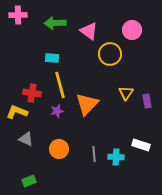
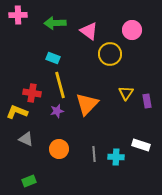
cyan rectangle: moved 1 px right; rotated 16 degrees clockwise
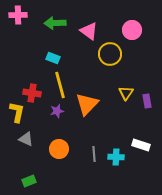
yellow L-shape: rotated 80 degrees clockwise
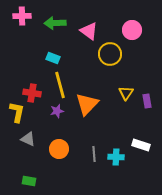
pink cross: moved 4 px right, 1 px down
gray triangle: moved 2 px right
green rectangle: rotated 32 degrees clockwise
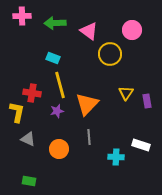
gray line: moved 5 px left, 17 px up
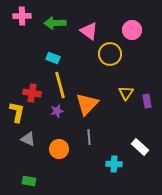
white rectangle: moved 1 px left, 2 px down; rotated 24 degrees clockwise
cyan cross: moved 2 px left, 7 px down
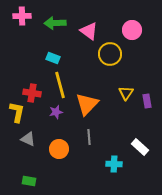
purple star: moved 1 px left, 1 px down
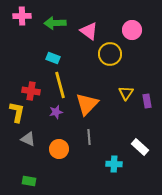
red cross: moved 1 px left, 2 px up
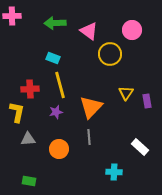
pink cross: moved 10 px left
red cross: moved 1 px left, 2 px up; rotated 12 degrees counterclockwise
orange triangle: moved 4 px right, 3 px down
gray triangle: rotated 28 degrees counterclockwise
cyan cross: moved 8 px down
